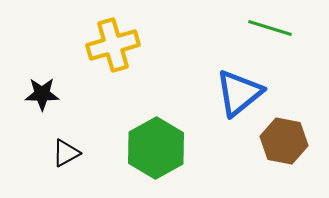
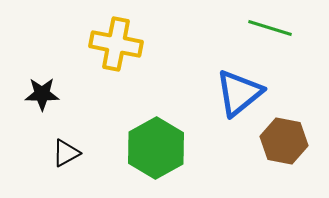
yellow cross: moved 3 px right, 1 px up; rotated 27 degrees clockwise
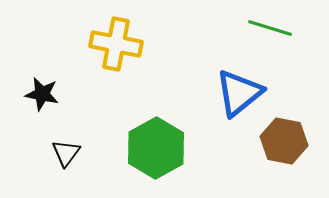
black star: rotated 12 degrees clockwise
black triangle: rotated 24 degrees counterclockwise
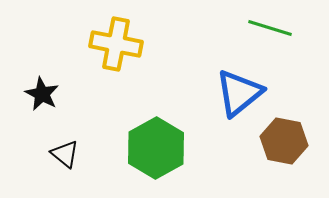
black star: rotated 16 degrees clockwise
black triangle: moved 1 px left, 1 px down; rotated 28 degrees counterclockwise
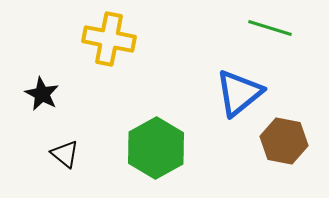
yellow cross: moved 7 px left, 5 px up
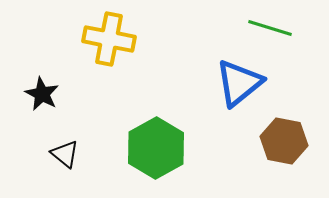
blue triangle: moved 10 px up
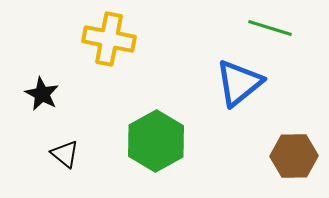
brown hexagon: moved 10 px right, 15 px down; rotated 12 degrees counterclockwise
green hexagon: moved 7 px up
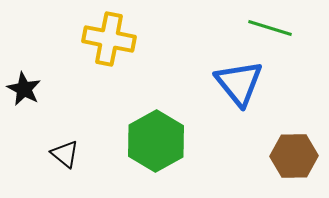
blue triangle: rotated 30 degrees counterclockwise
black star: moved 18 px left, 5 px up
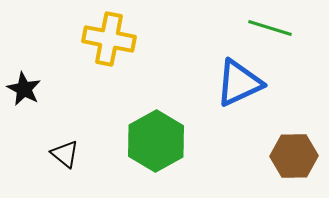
blue triangle: rotated 44 degrees clockwise
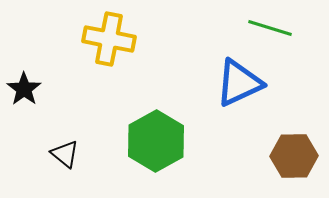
black star: rotated 8 degrees clockwise
